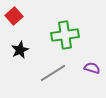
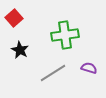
red square: moved 2 px down
black star: rotated 18 degrees counterclockwise
purple semicircle: moved 3 px left
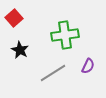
purple semicircle: moved 1 px left, 2 px up; rotated 98 degrees clockwise
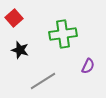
green cross: moved 2 px left, 1 px up
black star: rotated 12 degrees counterclockwise
gray line: moved 10 px left, 8 px down
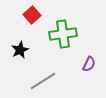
red square: moved 18 px right, 3 px up
black star: rotated 30 degrees clockwise
purple semicircle: moved 1 px right, 2 px up
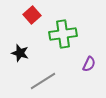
black star: moved 3 px down; rotated 30 degrees counterclockwise
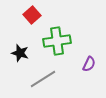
green cross: moved 6 px left, 7 px down
gray line: moved 2 px up
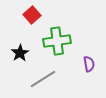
black star: rotated 24 degrees clockwise
purple semicircle: rotated 35 degrees counterclockwise
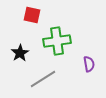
red square: rotated 36 degrees counterclockwise
